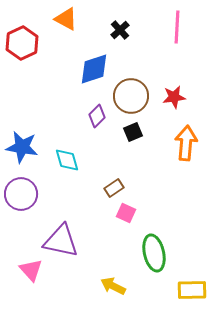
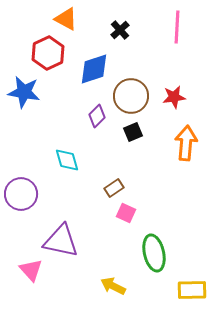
red hexagon: moved 26 px right, 10 px down
blue star: moved 2 px right, 55 px up
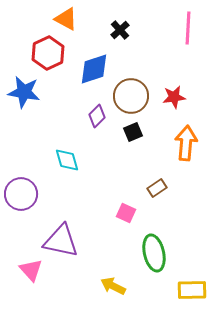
pink line: moved 11 px right, 1 px down
brown rectangle: moved 43 px right
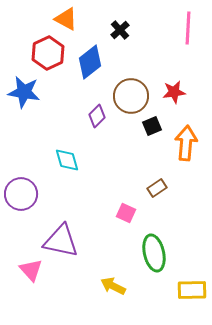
blue diamond: moved 4 px left, 7 px up; rotated 20 degrees counterclockwise
red star: moved 5 px up
black square: moved 19 px right, 6 px up
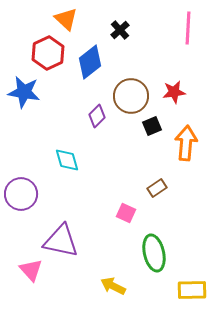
orange triangle: rotated 15 degrees clockwise
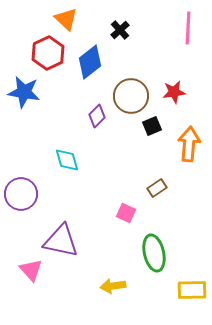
orange arrow: moved 3 px right, 1 px down
yellow arrow: rotated 35 degrees counterclockwise
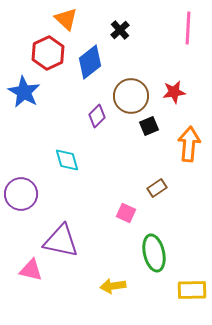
blue star: rotated 20 degrees clockwise
black square: moved 3 px left
pink triangle: rotated 35 degrees counterclockwise
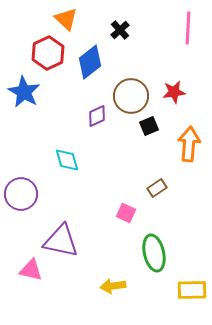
purple diamond: rotated 20 degrees clockwise
